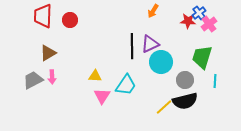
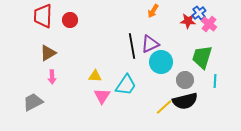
pink cross: rotated 14 degrees counterclockwise
black line: rotated 10 degrees counterclockwise
gray trapezoid: moved 22 px down
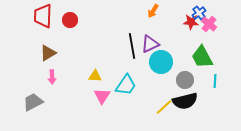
red star: moved 3 px right, 1 px down
green trapezoid: rotated 45 degrees counterclockwise
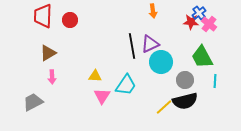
orange arrow: rotated 40 degrees counterclockwise
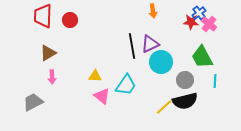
pink triangle: rotated 24 degrees counterclockwise
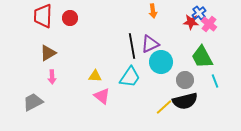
red circle: moved 2 px up
cyan line: rotated 24 degrees counterclockwise
cyan trapezoid: moved 4 px right, 8 px up
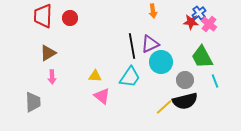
gray trapezoid: rotated 115 degrees clockwise
